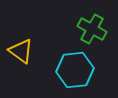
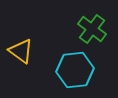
green cross: rotated 8 degrees clockwise
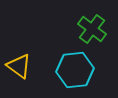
yellow triangle: moved 2 px left, 15 px down
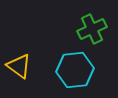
green cross: rotated 28 degrees clockwise
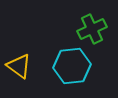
cyan hexagon: moved 3 px left, 4 px up
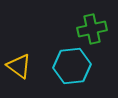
green cross: rotated 12 degrees clockwise
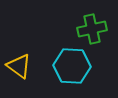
cyan hexagon: rotated 9 degrees clockwise
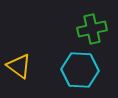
cyan hexagon: moved 8 px right, 4 px down
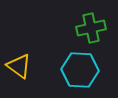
green cross: moved 1 px left, 1 px up
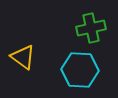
yellow triangle: moved 4 px right, 9 px up
